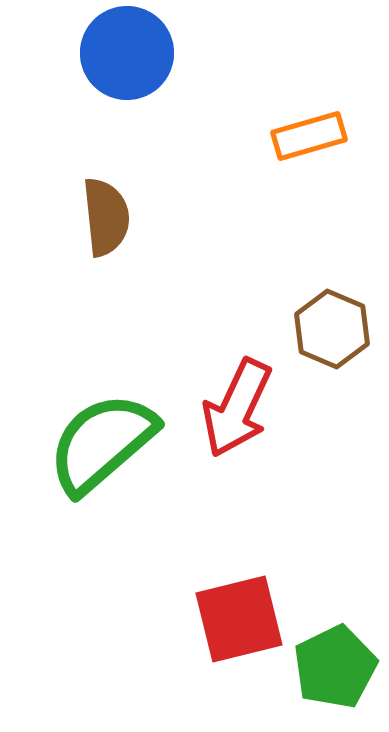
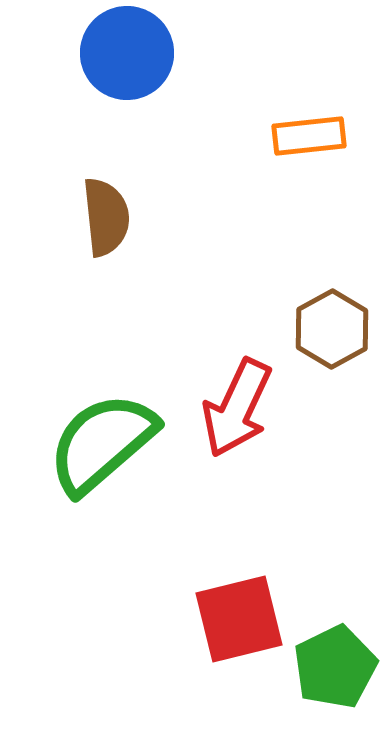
orange rectangle: rotated 10 degrees clockwise
brown hexagon: rotated 8 degrees clockwise
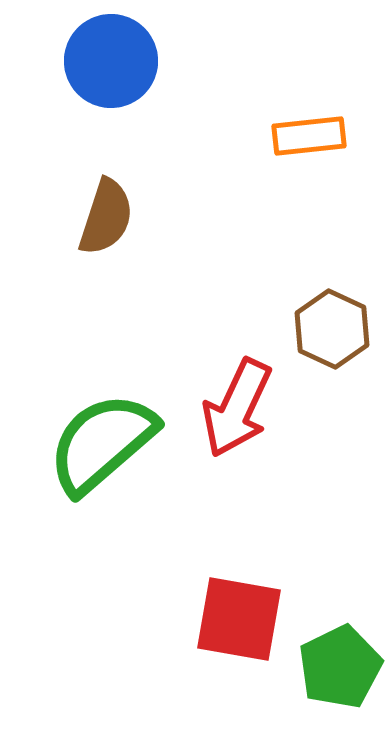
blue circle: moved 16 px left, 8 px down
brown semicircle: rotated 24 degrees clockwise
brown hexagon: rotated 6 degrees counterclockwise
red square: rotated 24 degrees clockwise
green pentagon: moved 5 px right
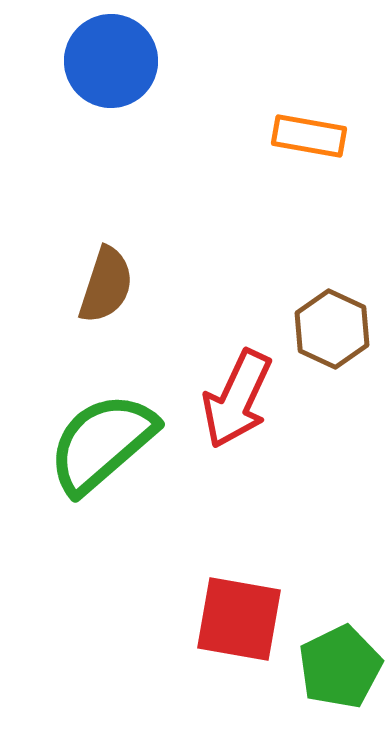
orange rectangle: rotated 16 degrees clockwise
brown semicircle: moved 68 px down
red arrow: moved 9 px up
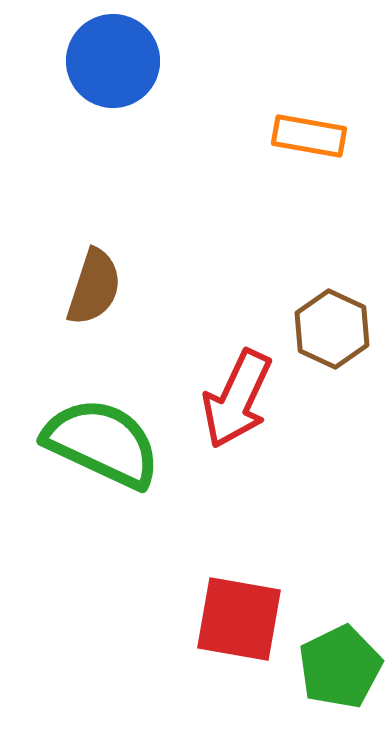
blue circle: moved 2 px right
brown semicircle: moved 12 px left, 2 px down
green semicircle: rotated 66 degrees clockwise
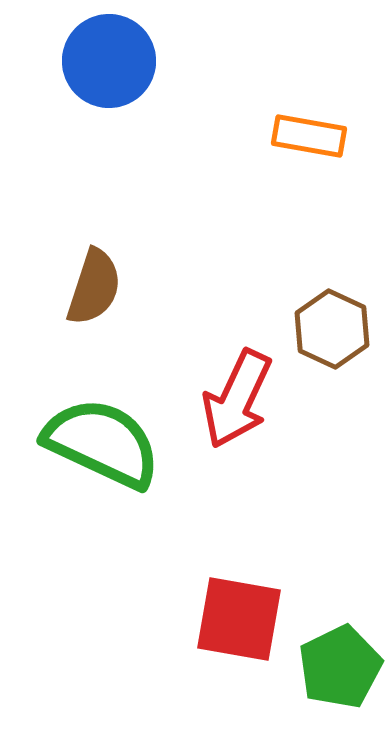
blue circle: moved 4 px left
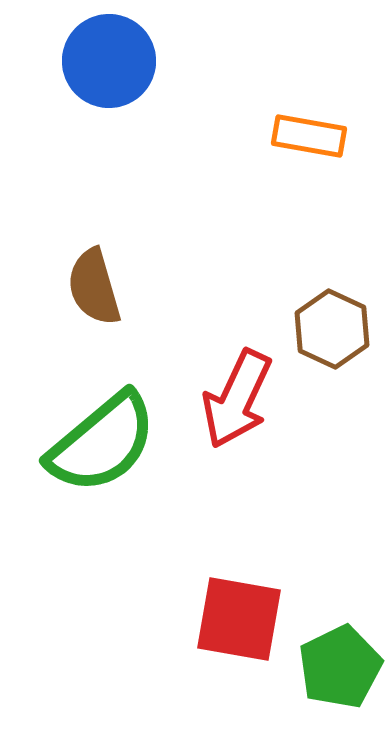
brown semicircle: rotated 146 degrees clockwise
green semicircle: rotated 115 degrees clockwise
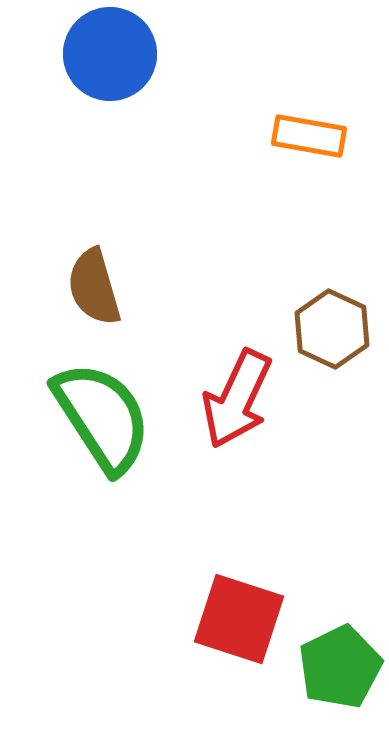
blue circle: moved 1 px right, 7 px up
green semicircle: moved 26 px up; rotated 83 degrees counterclockwise
red square: rotated 8 degrees clockwise
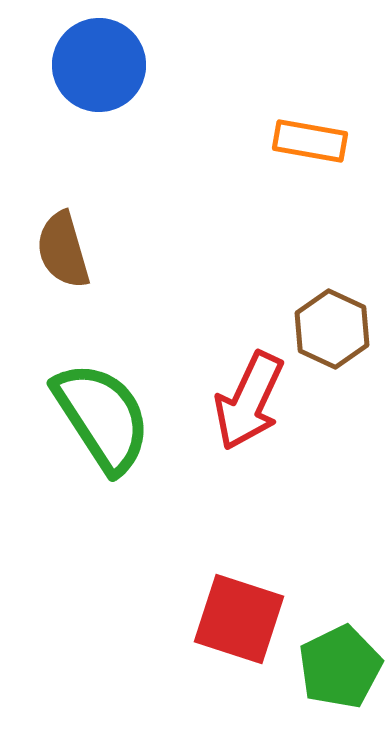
blue circle: moved 11 px left, 11 px down
orange rectangle: moved 1 px right, 5 px down
brown semicircle: moved 31 px left, 37 px up
red arrow: moved 12 px right, 2 px down
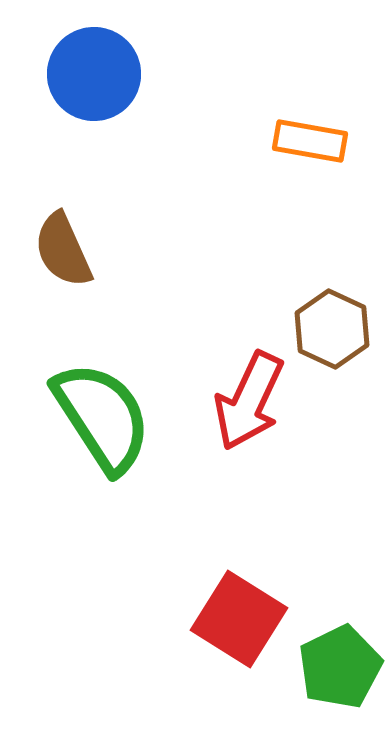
blue circle: moved 5 px left, 9 px down
brown semicircle: rotated 8 degrees counterclockwise
red square: rotated 14 degrees clockwise
